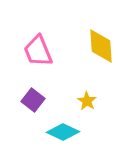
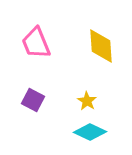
pink trapezoid: moved 2 px left, 8 px up
purple square: rotated 10 degrees counterclockwise
cyan diamond: moved 27 px right
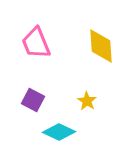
cyan diamond: moved 31 px left
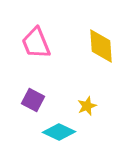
yellow star: moved 5 px down; rotated 18 degrees clockwise
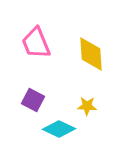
yellow diamond: moved 10 px left, 8 px down
yellow star: rotated 24 degrees clockwise
cyan diamond: moved 3 px up
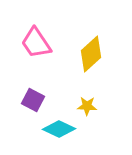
pink trapezoid: rotated 12 degrees counterclockwise
yellow diamond: rotated 51 degrees clockwise
